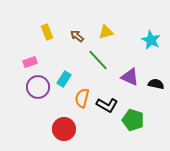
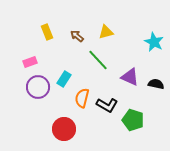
cyan star: moved 3 px right, 2 px down
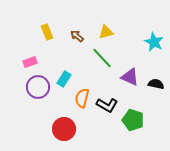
green line: moved 4 px right, 2 px up
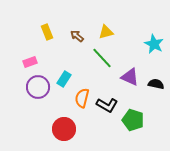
cyan star: moved 2 px down
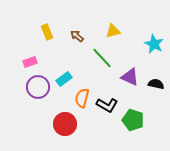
yellow triangle: moved 7 px right, 1 px up
cyan rectangle: rotated 21 degrees clockwise
red circle: moved 1 px right, 5 px up
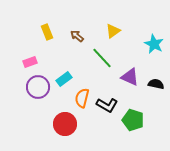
yellow triangle: rotated 21 degrees counterclockwise
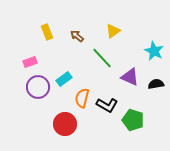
cyan star: moved 7 px down
black semicircle: rotated 21 degrees counterclockwise
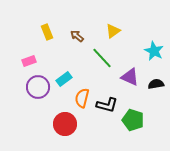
pink rectangle: moved 1 px left, 1 px up
black L-shape: rotated 15 degrees counterclockwise
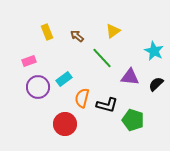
purple triangle: rotated 18 degrees counterclockwise
black semicircle: rotated 35 degrees counterclockwise
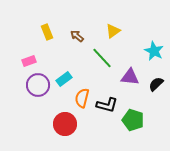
purple circle: moved 2 px up
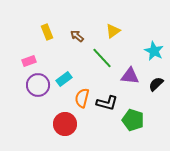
purple triangle: moved 1 px up
black L-shape: moved 2 px up
